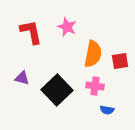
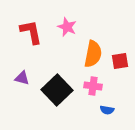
pink cross: moved 2 px left
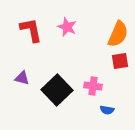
red L-shape: moved 2 px up
orange semicircle: moved 25 px right, 20 px up; rotated 12 degrees clockwise
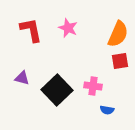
pink star: moved 1 px right, 1 px down
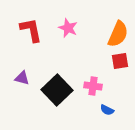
blue semicircle: rotated 16 degrees clockwise
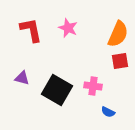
black square: rotated 16 degrees counterclockwise
blue semicircle: moved 1 px right, 2 px down
